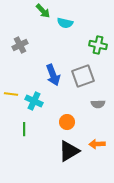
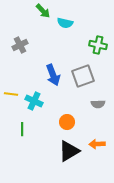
green line: moved 2 px left
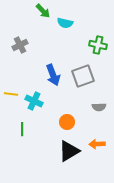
gray semicircle: moved 1 px right, 3 px down
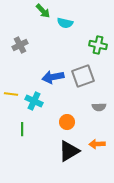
blue arrow: moved 2 px down; rotated 100 degrees clockwise
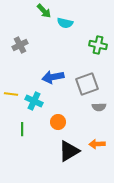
green arrow: moved 1 px right
gray square: moved 4 px right, 8 px down
orange circle: moved 9 px left
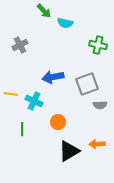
gray semicircle: moved 1 px right, 2 px up
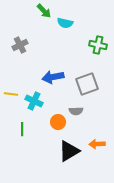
gray semicircle: moved 24 px left, 6 px down
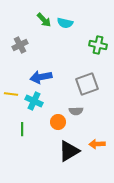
green arrow: moved 9 px down
blue arrow: moved 12 px left
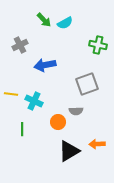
cyan semicircle: rotated 42 degrees counterclockwise
blue arrow: moved 4 px right, 12 px up
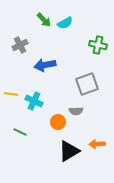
green line: moved 2 px left, 3 px down; rotated 64 degrees counterclockwise
